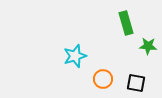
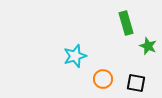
green star: rotated 18 degrees clockwise
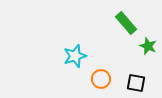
green rectangle: rotated 25 degrees counterclockwise
orange circle: moved 2 px left
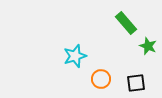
black square: rotated 18 degrees counterclockwise
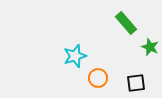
green star: moved 2 px right, 1 px down
orange circle: moved 3 px left, 1 px up
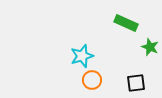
green rectangle: rotated 25 degrees counterclockwise
cyan star: moved 7 px right
orange circle: moved 6 px left, 2 px down
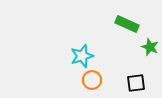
green rectangle: moved 1 px right, 1 px down
